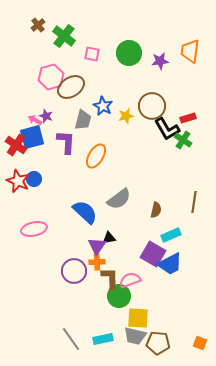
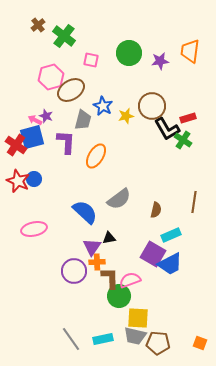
pink square at (92, 54): moved 1 px left, 6 px down
brown ellipse at (71, 87): moved 3 px down
purple triangle at (97, 246): moved 5 px left, 1 px down
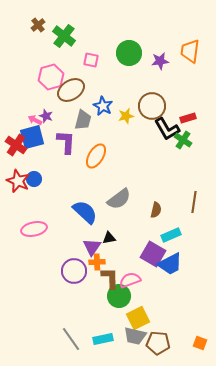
yellow square at (138, 318): rotated 30 degrees counterclockwise
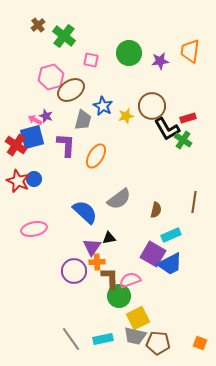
purple L-shape at (66, 142): moved 3 px down
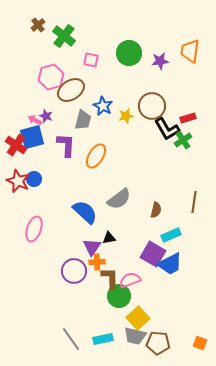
green cross at (183, 140): rotated 24 degrees clockwise
pink ellipse at (34, 229): rotated 60 degrees counterclockwise
yellow square at (138, 318): rotated 15 degrees counterclockwise
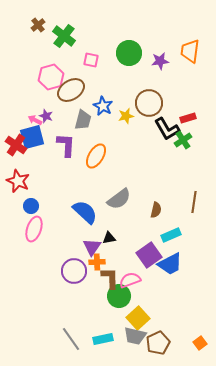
brown circle at (152, 106): moved 3 px left, 3 px up
blue circle at (34, 179): moved 3 px left, 27 px down
purple square at (153, 254): moved 4 px left, 1 px down; rotated 25 degrees clockwise
brown pentagon at (158, 343): rotated 30 degrees counterclockwise
orange square at (200, 343): rotated 32 degrees clockwise
